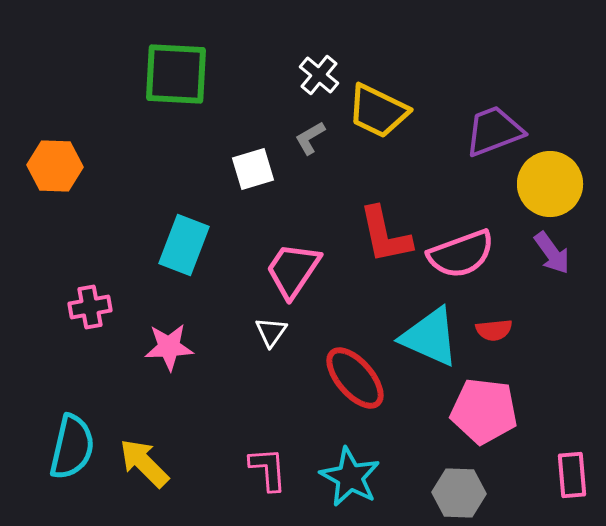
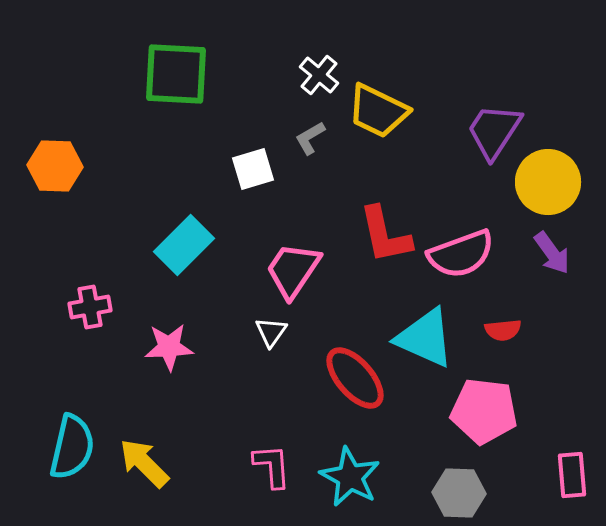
purple trapezoid: rotated 36 degrees counterclockwise
yellow circle: moved 2 px left, 2 px up
cyan rectangle: rotated 24 degrees clockwise
red semicircle: moved 9 px right
cyan triangle: moved 5 px left, 1 px down
pink L-shape: moved 4 px right, 3 px up
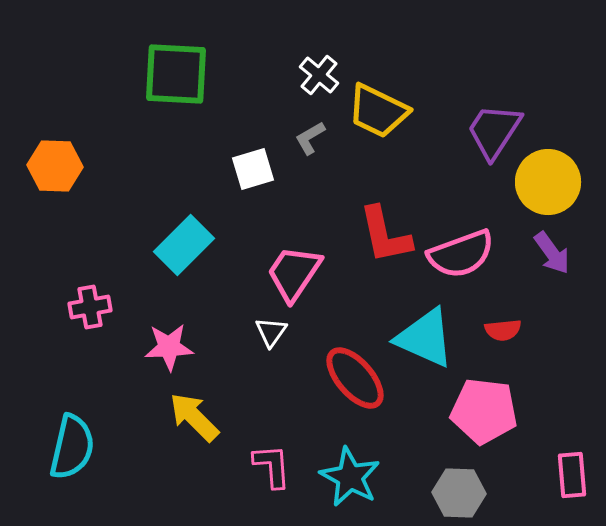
pink trapezoid: moved 1 px right, 3 px down
yellow arrow: moved 50 px right, 46 px up
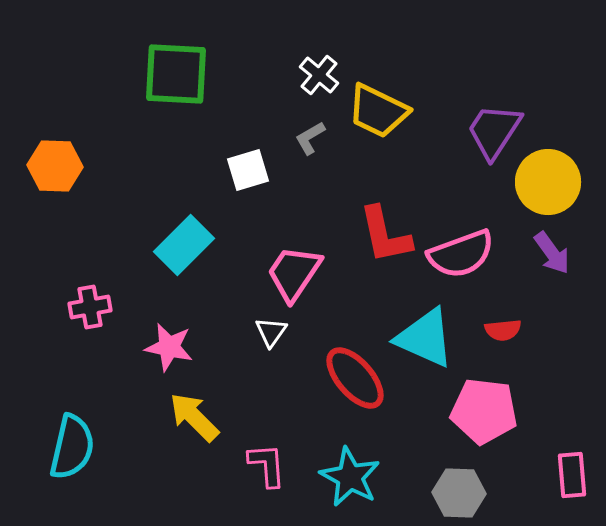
white square: moved 5 px left, 1 px down
pink star: rotated 15 degrees clockwise
pink L-shape: moved 5 px left, 1 px up
